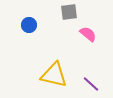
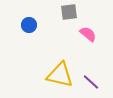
yellow triangle: moved 6 px right
purple line: moved 2 px up
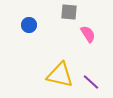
gray square: rotated 12 degrees clockwise
pink semicircle: rotated 18 degrees clockwise
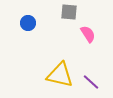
blue circle: moved 1 px left, 2 px up
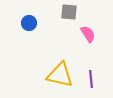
blue circle: moved 1 px right
purple line: moved 3 px up; rotated 42 degrees clockwise
